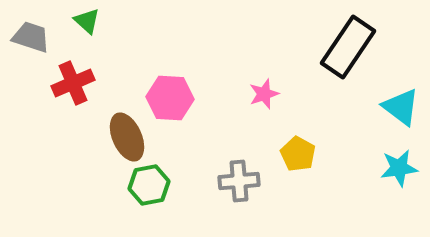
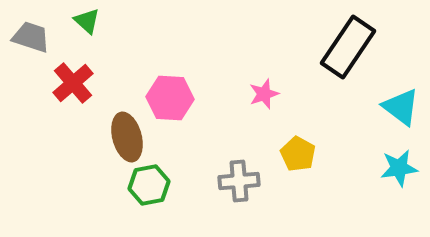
red cross: rotated 18 degrees counterclockwise
brown ellipse: rotated 9 degrees clockwise
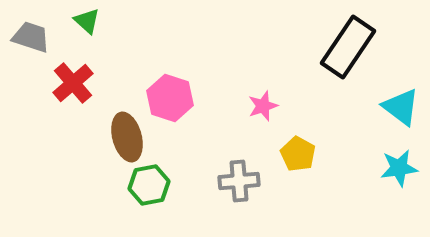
pink star: moved 1 px left, 12 px down
pink hexagon: rotated 15 degrees clockwise
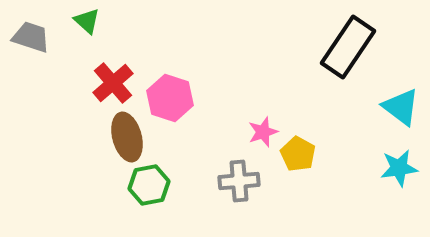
red cross: moved 40 px right
pink star: moved 26 px down
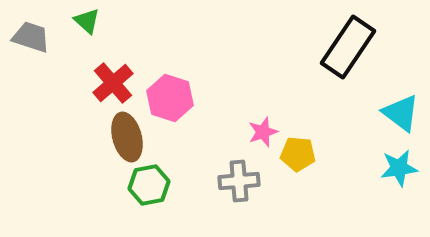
cyan triangle: moved 6 px down
yellow pentagon: rotated 24 degrees counterclockwise
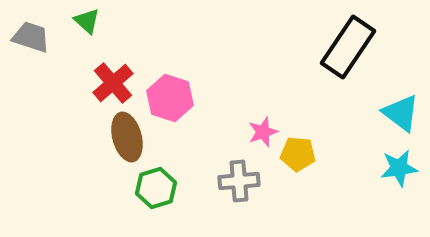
green hexagon: moved 7 px right, 3 px down; rotated 6 degrees counterclockwise
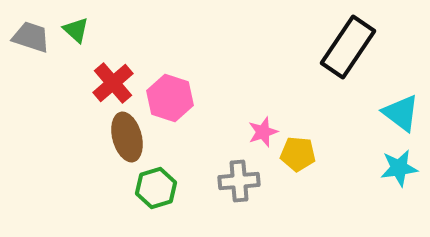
green triangle: moved 11 px left, 9 px down
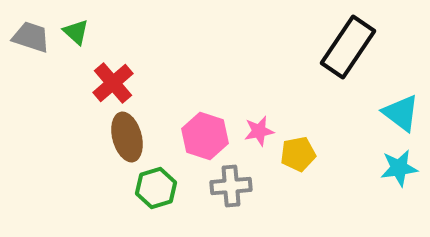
green triangle: moved 2 px down
pink hexagon: moved 35 px right, 38 px down
pink star: moved 4 px left, 1 px up; rotated 8 degrees clockwise
yellow pentagon: rotated 16 degrees counterclockwise
gray cross: moved 8 px left, 5 px down
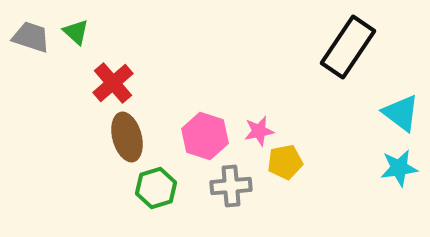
yellow pentagon: moved 13 px left, 8 px down
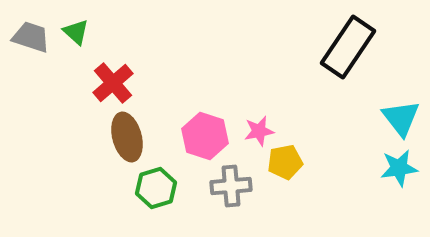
cyan triangle: moved 5 px down; rotated 15 degrees clockwise
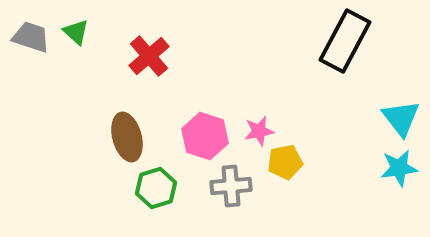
black rectangle: moved 3 px left, 6 px up; rotated 6 degrees counterclockwise
red cross: moved 36 px right, 27 px up
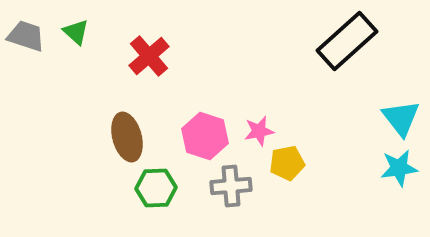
gray trapezoid: moved 5 px left, 1 px up
black rectangle: moved 2 px right; rotated 20 degrees clockwise
yellow pentagon: moved 2 px right, 1 px down
green hexagon: rotated 15 degrees clockwise
